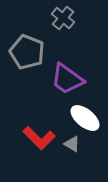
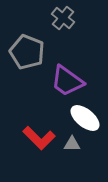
purple trapezoid: moved 2 px down
gray triangle: rotated 30 degrees counterclockwise
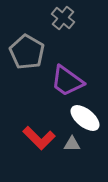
gray pentagon: rotated 8 degrees clockwise
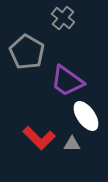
white ellipse: moved 1 px right, 2 px up; rotated 16 degrees clockwise
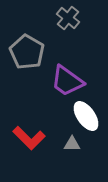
gray cross: moved 5 px right
red L-shape: moved 10 px left
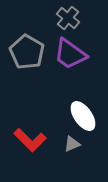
purple trapezoid: moved 3 px right, 27 px up
white ellipse: moved 3 px left
red L-shape: moved 1 px right, 2 px down
gray triangle: rotated 24 degrees counterclockwise
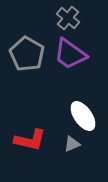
gray pentagon: moved 2 px down
red L-shape: rotated 32 degrees counterclockwise
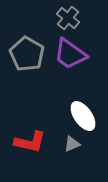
red L-shape: moved 2 px down
